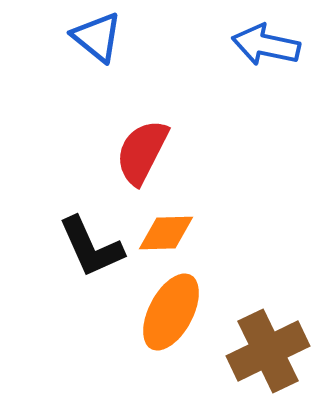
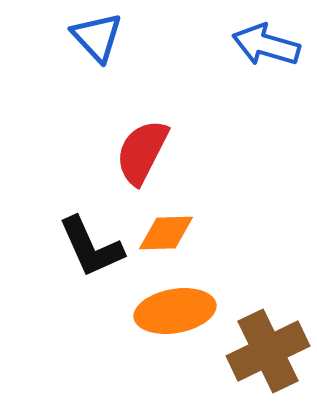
blue triangle: rotated 8 degrees clockwise
blue arrow: rotated 4 degrees clockwise
orange ellipse: moved 4 px right, 1 px up; rotated 52 degrees clockwise
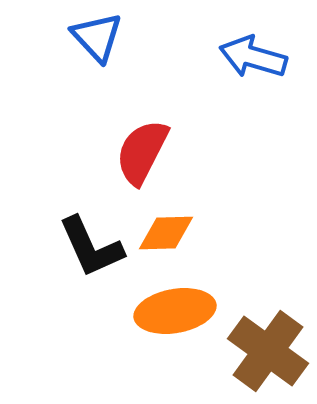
blue arrow: moved 13 px left, 12 px down
brown cross: rotated 28 degrees counterclockwise
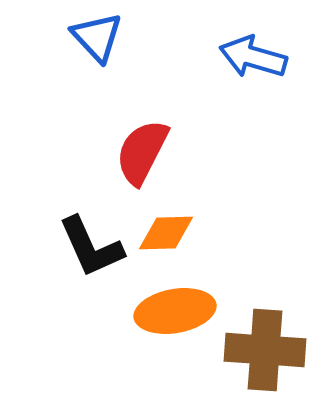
brown cross: moved 3 px left, 1 px up; rotated 32 degrees counterclockwise
